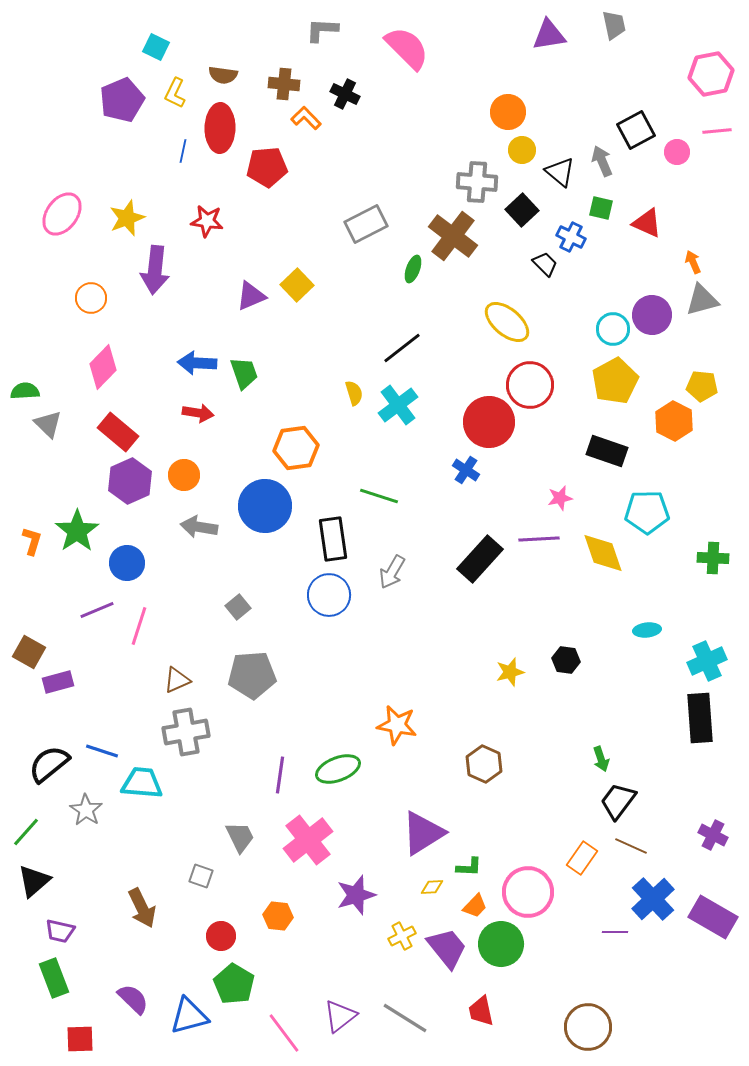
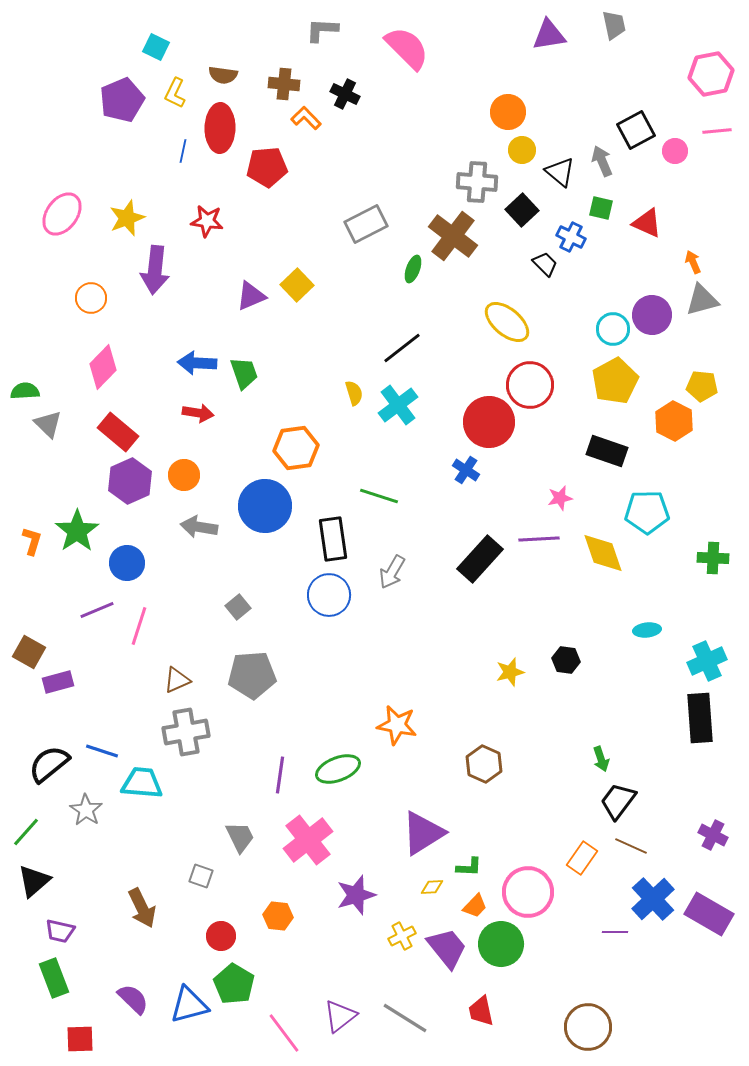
pink circle at (677, 152): moved 2 px left, 1 px up
purple rectangle at (713, 917): moved 4 px left, 3 px up
blue triangle at (189, 1016): moved 11 px up
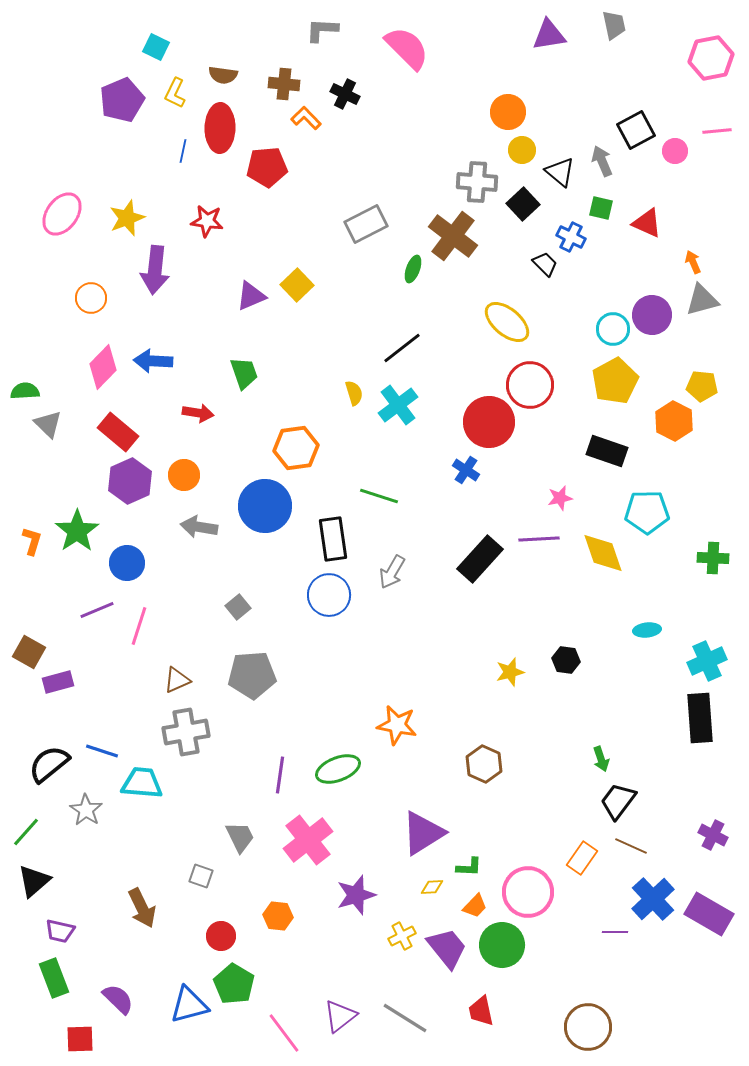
pink hexagon at (711, 74): moved 16 px up
black square at (522, 210): moved 1 px right, 6 px up
blue arrow at (197, 363): moved 44 px left, 2 px up
green circle at (501, 944): moved 1 px right, 1 px down
purple semicircle at (133, 999): moved 15 px left
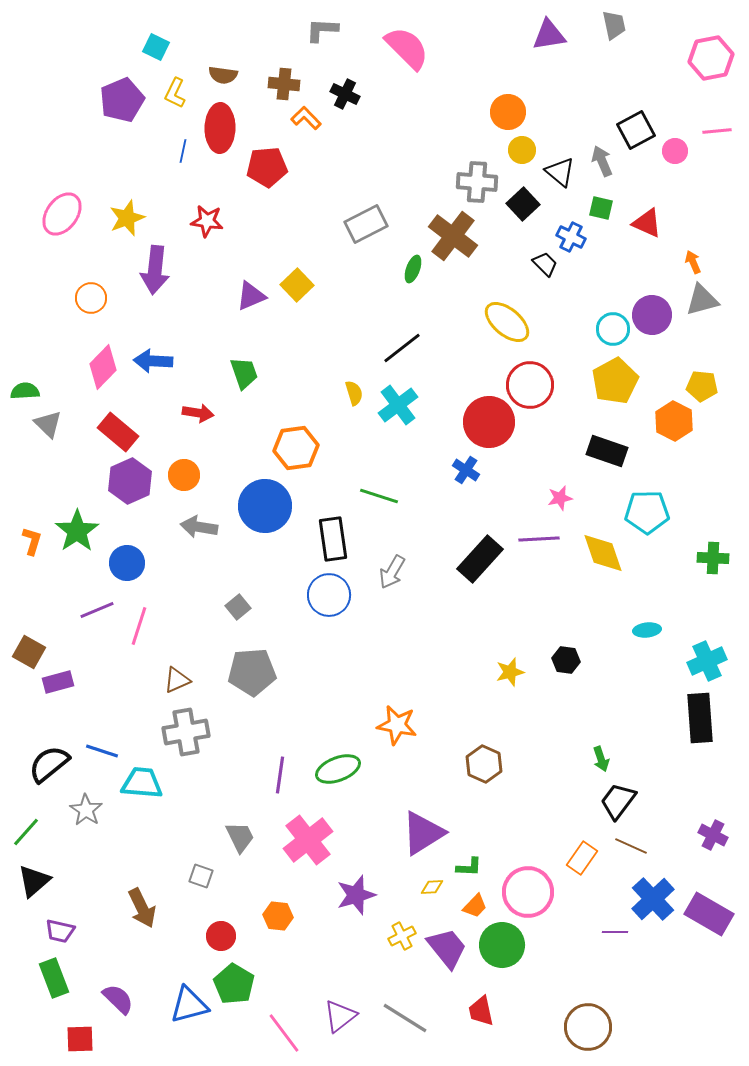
gray pentagon at (252, 675): moved 3 px up
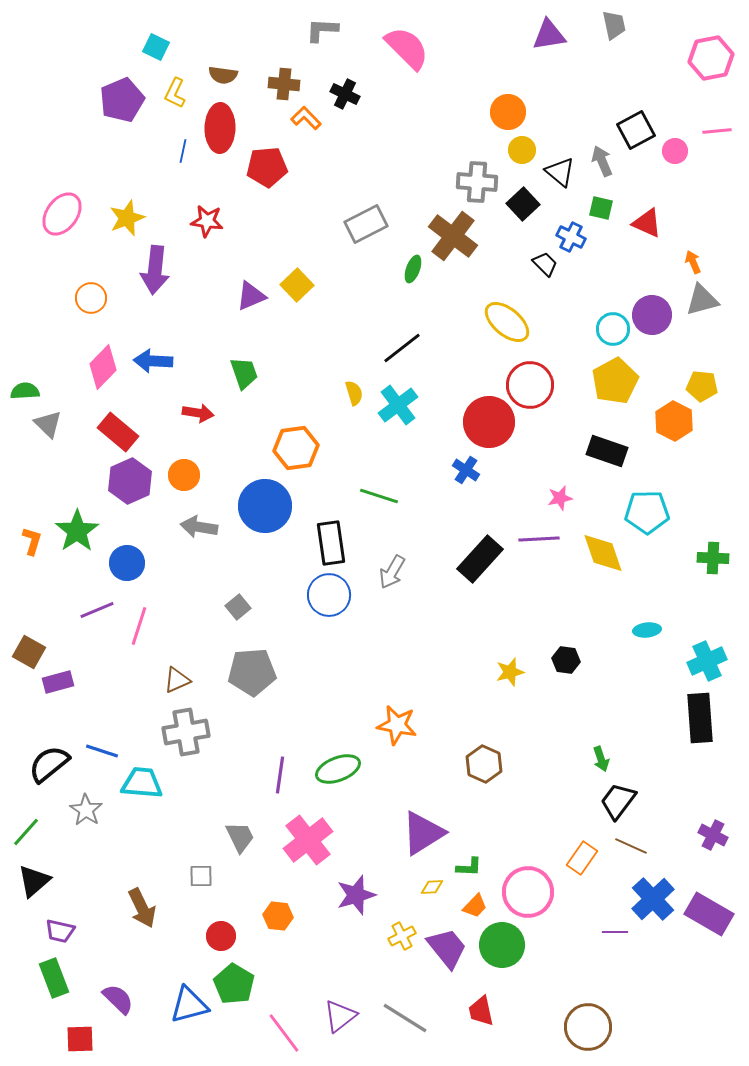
black rectangle at (333, 539): moved 2 px left, 4 px down
gray square at (201, 876): rotated 20 degrees counterclockwise
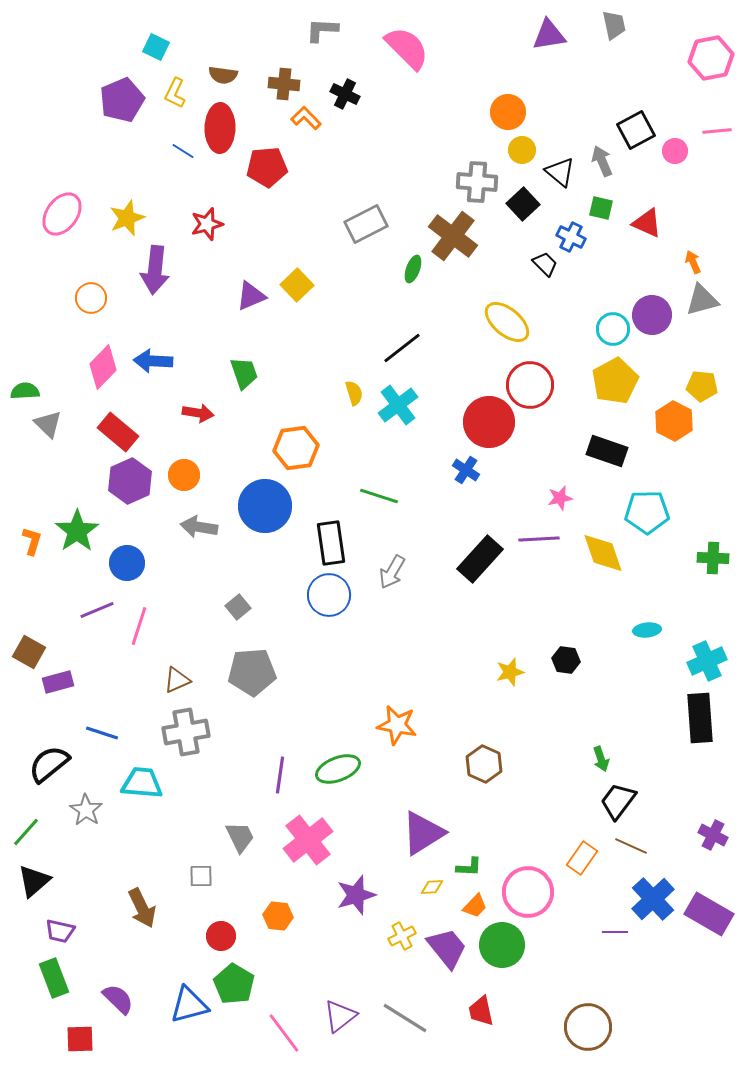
blue line at (183, 151): rotated 70 degrees counterclockwise
red star at (207, 221): moved 3 px down; rotated 24 degrees counterclockwise
blue line at (102, 751): moved 18 px up
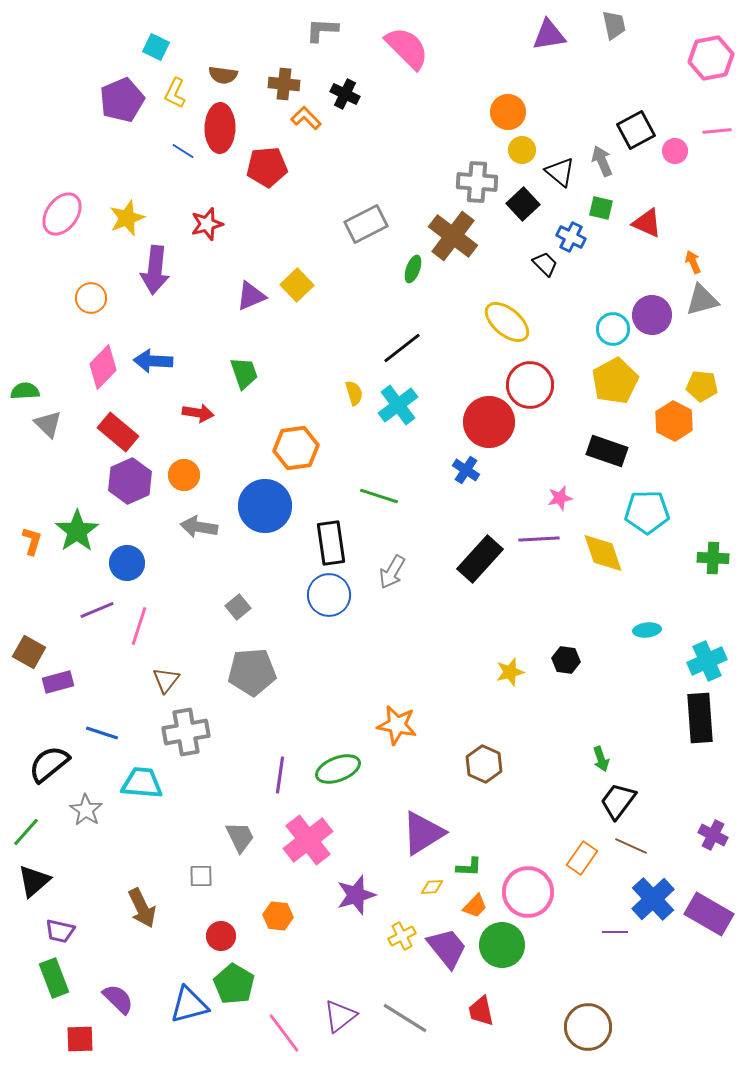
brown triangle at (177, 680): moved 11 px left; rotated 28 degrees counterclockwise
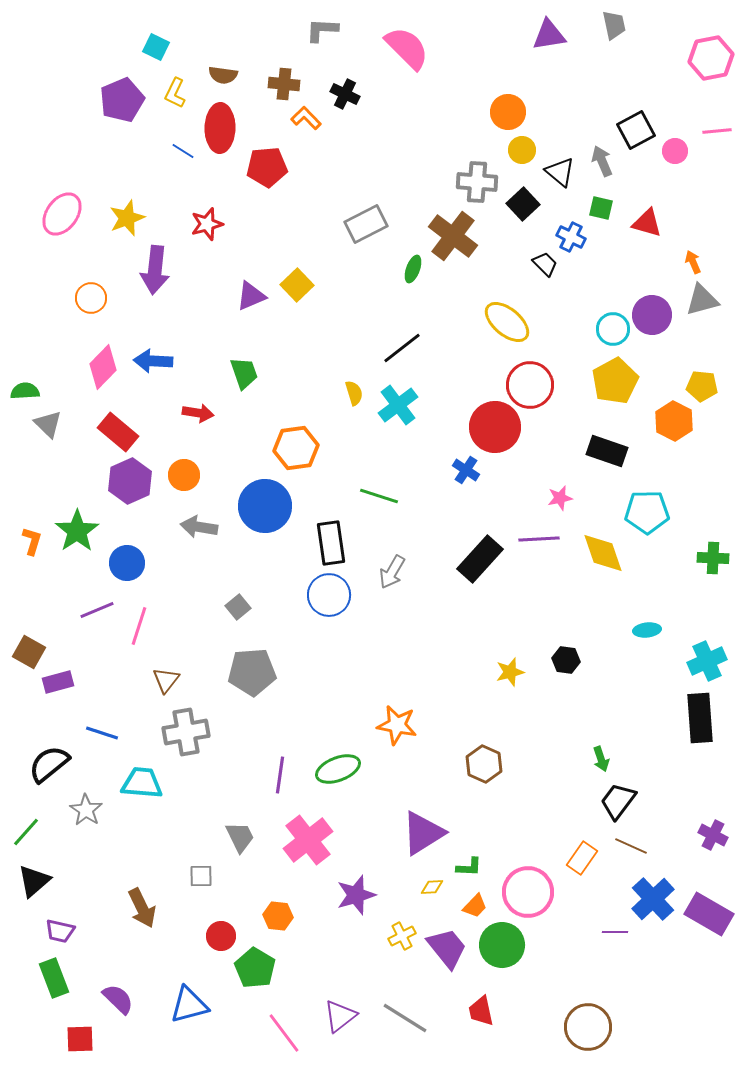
red triangle at (647, 223): rotated 8 degrees counterclockwise
red circle at (489, 422): moved 6 px right, 5 px down
green pentagon at (234, 984): moved 21 px right, 16 px up
